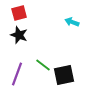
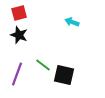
black square: rotated 25 degrees clockwise
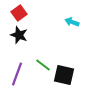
red square: rotated 21 degrees counterclockwise
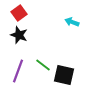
purple line: moved 1 px right, 3 px up
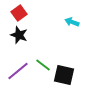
purple line: rotated 30 degrees clockwise
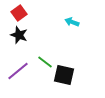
green line: moved 2 px right, 3 px up
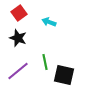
cyan arrow: moved 23 px left
black star: moved 1 px left, 3 px down
green line: rotated 42 degrees clockwise
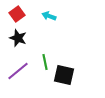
red square: moved 2 px left, 1 px down
cyan arrow: moved 6 px up
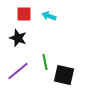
red square: moved 7 px right; rotated 35 degrees clockwise
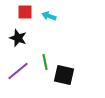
red square: moved 1 px right, 2 px up
